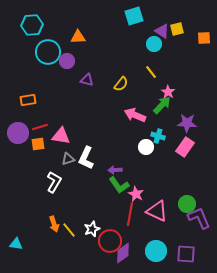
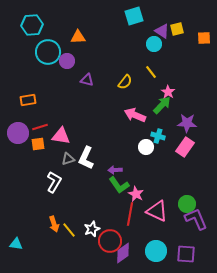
yellow semicircle at (121, 84): moved 4 px right, 2 px up
purple L-shape at (199, 218): moved 3 px left, 1 px down
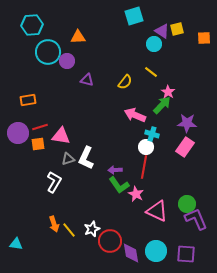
yellow line at (151, 72): rotated 16 degrees counterclockwise
cyan cross at (158, 136): moved 6 px left, 2 px up
red line at (130, 214): moved 14 px right, 47 px up
purple diamond at (123, 253): moved 8 px right; rotated 65 degrees counterclockwise
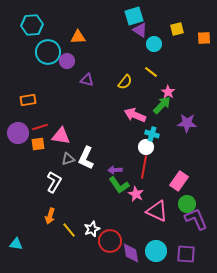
purple triangle at (162, 31): moved 22 px left, 1 px up
pink rectangle at (185, 147): moved 6 px left, 34 px down
orange arrow at (54, 224): moved 4 px left, 8 px up; rotated 35 degrees clockwise
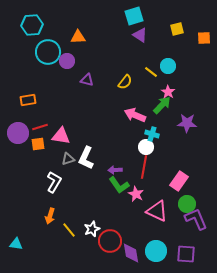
purple triangle at (140, 30): moved 5 px down
cyan circle at (154, 44): moved 14 px right, 22 px down
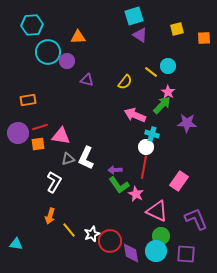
green circle at (187, 204): moved 26 px left, 32 px down
white star at (92, 229): moved 5 px down
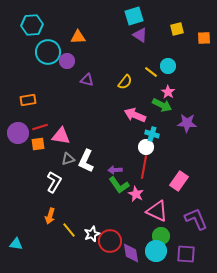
green arrow at (162, 105): rotated 72 degrees clockwise
white L-shape at (86, 158): moved 3 px down
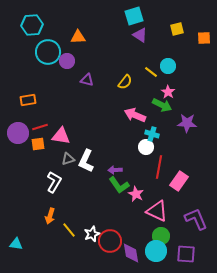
red line at (144, 167): moved 15 px right
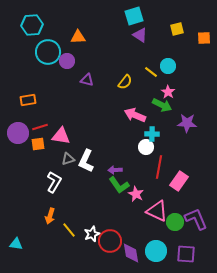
cyan cross at (152, 134): rotated 16 degrees counterclockwise
green circle at (161, 236): moved 14 px right, 14 px up
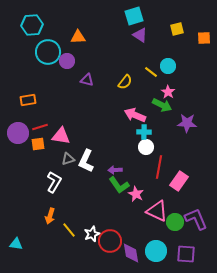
cyan cross at (152, 134): moved 8 px left, 2 px up
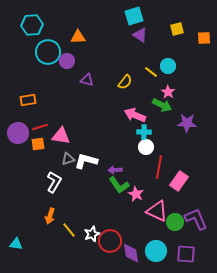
white L-shape at (86, 161): rotated 80 degrees clockwise
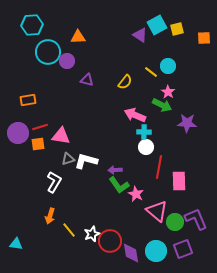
cyan square at (134, 16): moved 23 px right, 9 px down; rotated 12 degrees counterclockwise
pink rectangle at (179, 181): rotated 36 degrees counterclockwise
pink triangle at (157, 211): rotated 15 degrees clockwise
purple square at (186, 254): moved 3 px left, 5 px up; rotated 24 degrees counterclockwise
